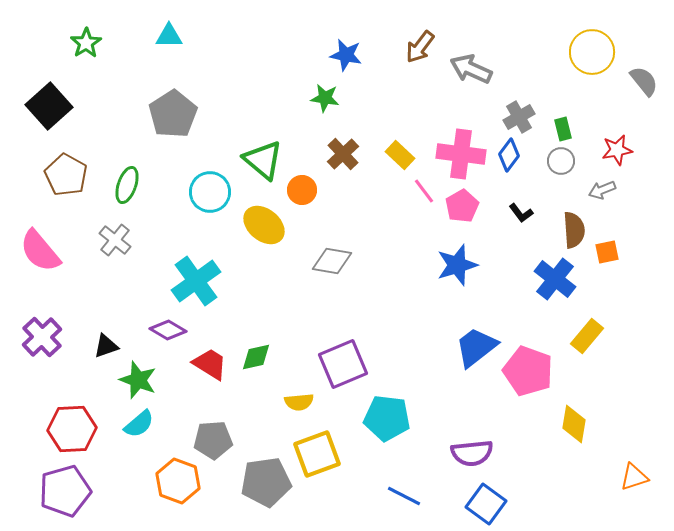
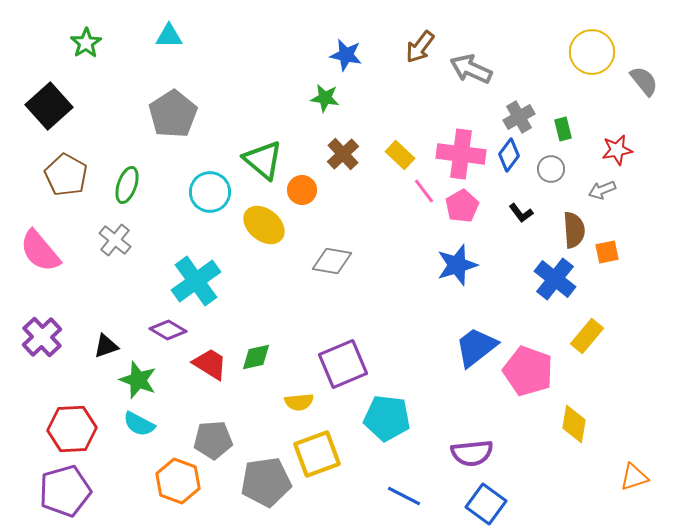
gray circle at (561, 161): moved 10 px left, 8 px down
cyan semicircle at (139, 424): rotated 68 degrees clockwise
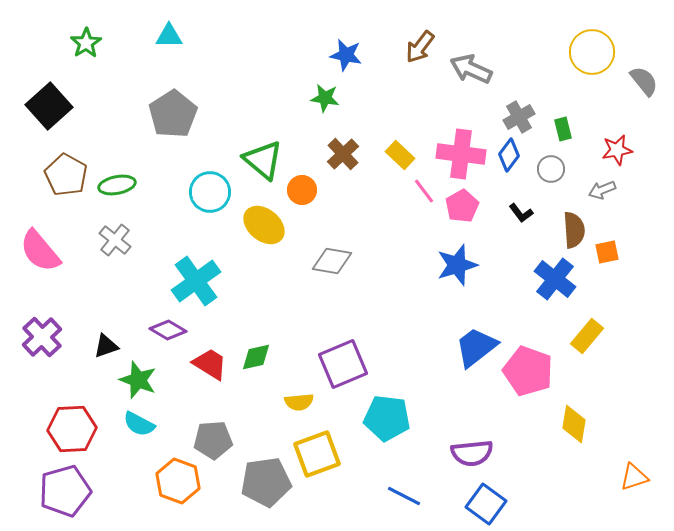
green ellipse at (127, 185): moved 10 px left; rotated 60 degrees clockwise
